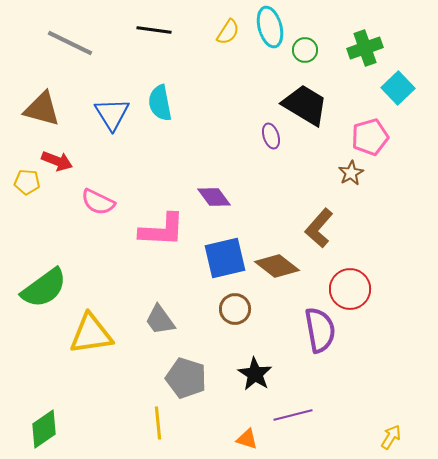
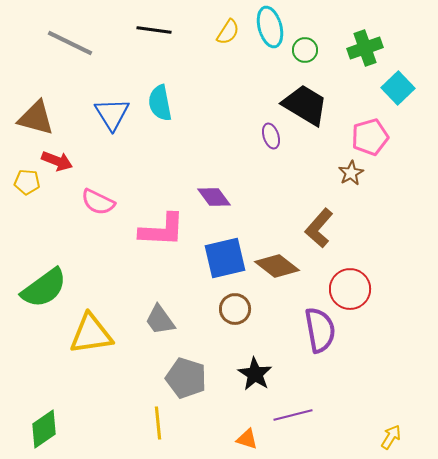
brown triangle: moved 6 px left, 9 px down
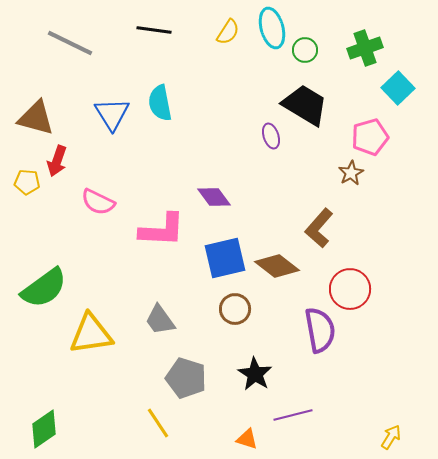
cyan ellipse: moved 2 px right, 1 px down
red arrow: rotated 88 degrees clockwise
yellow line: rotated 28 degrees counterclockwise
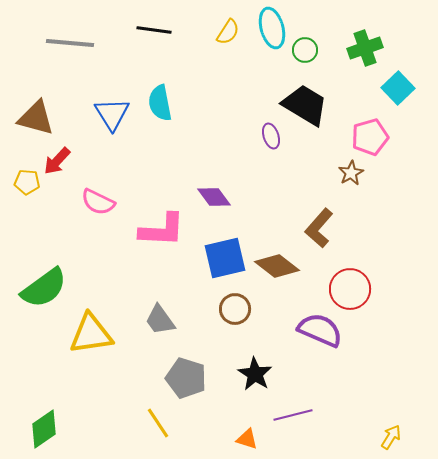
gray line: rotated 21 degrees counterclockwise
red arrow: rotated 24 degrees clockwise
purple semicircle: rotated 57 degrees counterclockwise
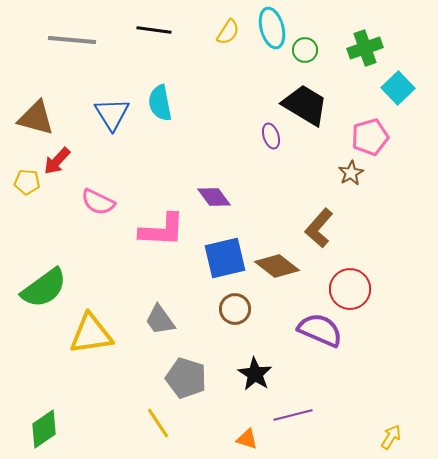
gray line: moved 2 px right, 3 px up
